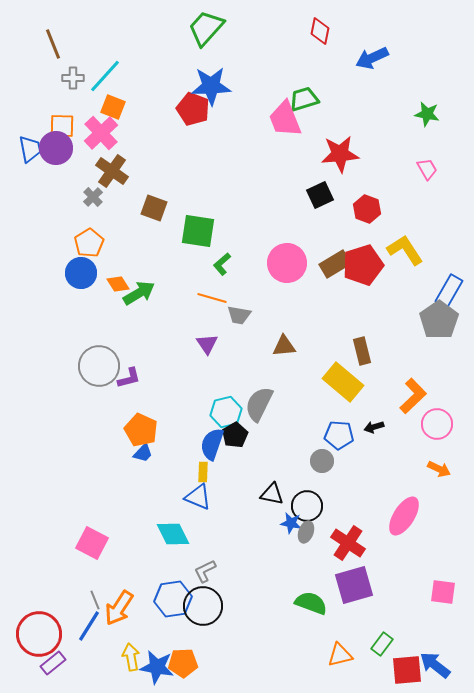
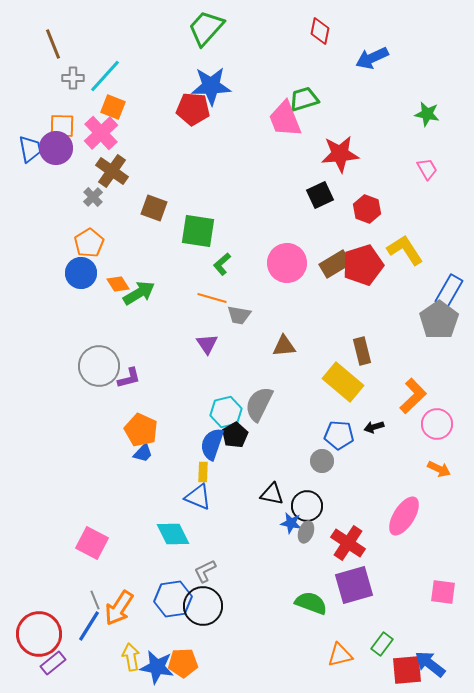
red pentagon at (193, 109): rotated 16 degrees counterclockwise
blue arrow at (435, 665): moved 5 px left, 1 px up
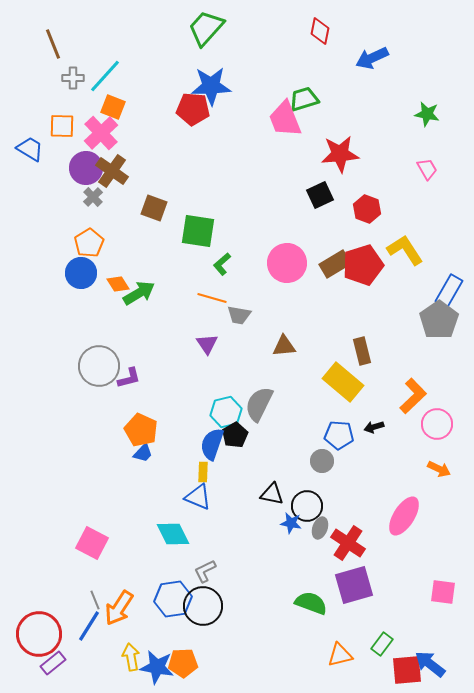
purple circle at (56, 148): moved 30 px right, 20 px down
blue trapezoid at (30, 149): rotated 48 degrees counterclockwise
gray ellipse at (306, 532): moved 14 px right, 4 px up
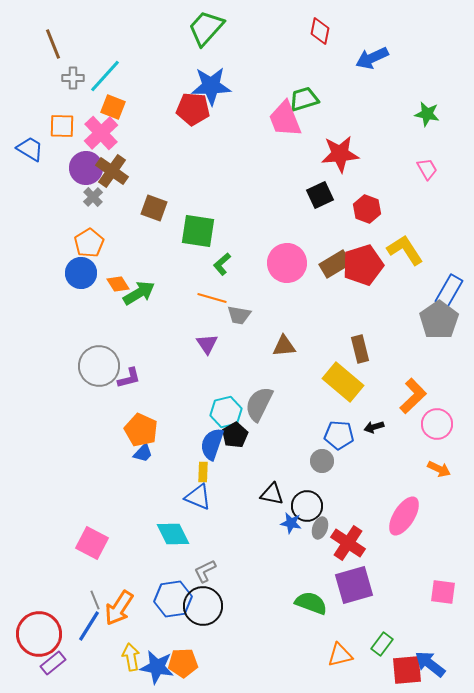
brown rectangle at (362, 351): moved 2 px left, 2 px up
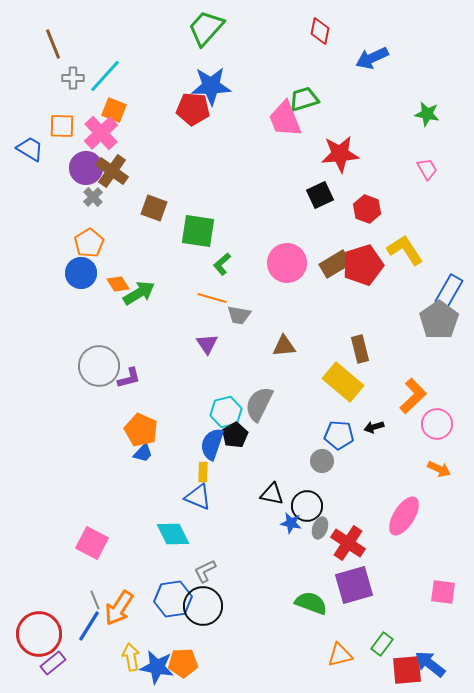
orange square at (113, 107): moved 1 px right, 3 px down
